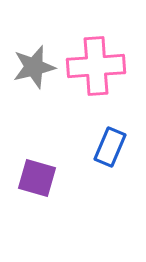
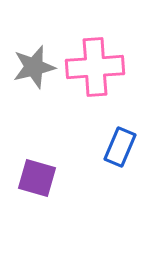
pink cross: moved 1 px left, 1 px down
blue rectangle: moved 10 px right
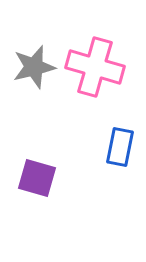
pink cross: rotated 20 degrees clockwise
blue rectangle: rotated 12 degrees counterclockwise
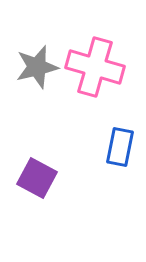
gray star: moved 3 px right
purple square: rotated 12 degrees clockwise
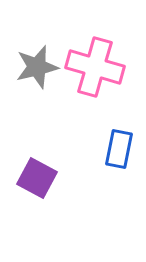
blue rectangle: moved 1 px left, 2 px down
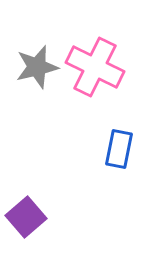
pink cross: rotated 10 degrees clockwise
purple square: moved 11 px left, 39 px down; rotated 21 degrees clockwise
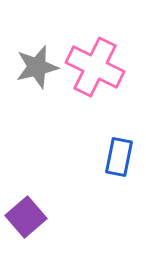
blue rectangle: moved 8 px down
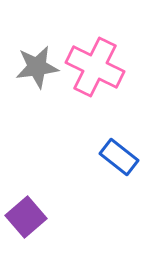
gray star: rotated 6 degrees clockwise
blue rectangle: rotated 63 degrees counterclockwise
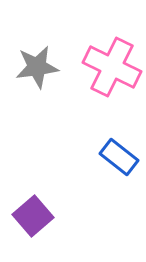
pink cross: moved 17 px right
purple square: moved 7 px right, 1 px up
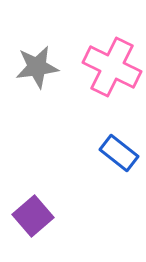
blue rectangle: moved 4 px up
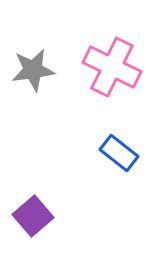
gray star: moved 4 px left, 3 px down
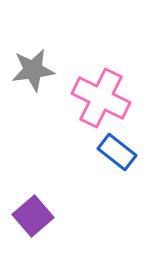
pink cross: moved 11 px left, 31 px down
blue rectangle: moved 2 px left, 1 px up
